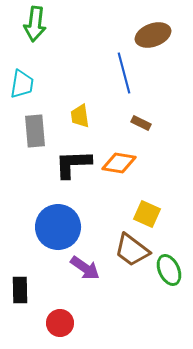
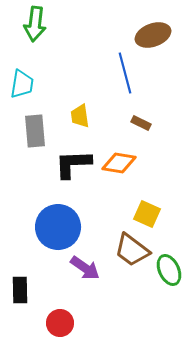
blue line: moved 1 px right
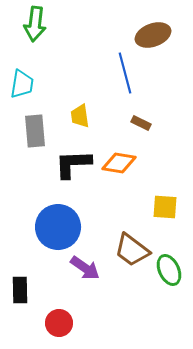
yellow square: moved 18 px right, 7 px up; rotated 20 degrees counterclockwise
red circle: moved 1 px left
